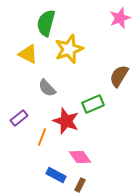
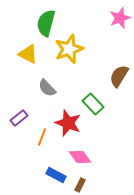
green rectangle: rotated 70 degrees clockwise
red star: moved 2 px right, 2 px down
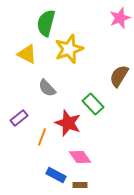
yellow triangle: moved 1 px left
brown rectangle: rotated 64 degrees clockwise
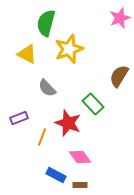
purple rectangle: rotated 18 degrees clockwise
